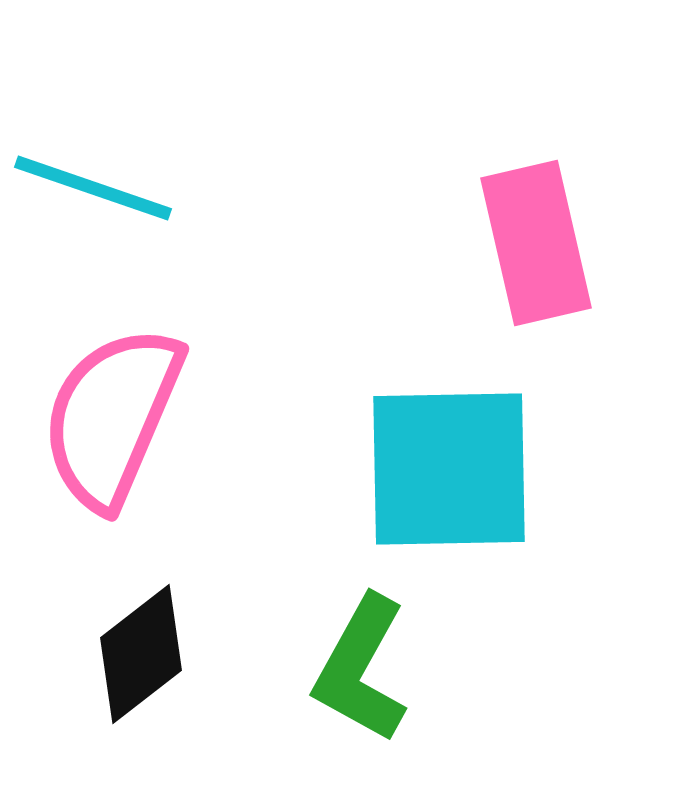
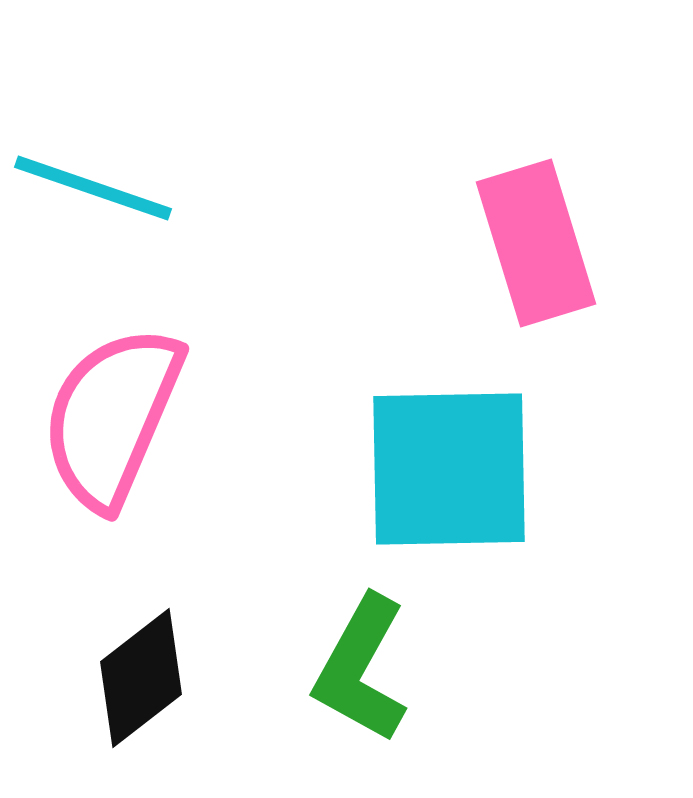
pink rectangle: rotated 4 degrees counterclockwise
black diamond: moved 24 px down
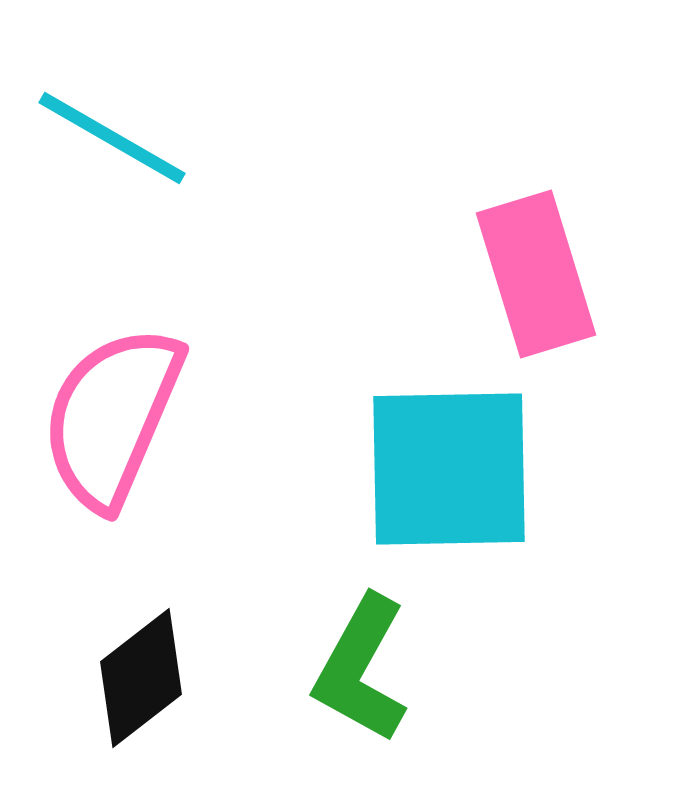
cyan line: moved 19 px right, 50 px up; rotated 11 degrees clockwise
pink rectangle: moved 31 px down
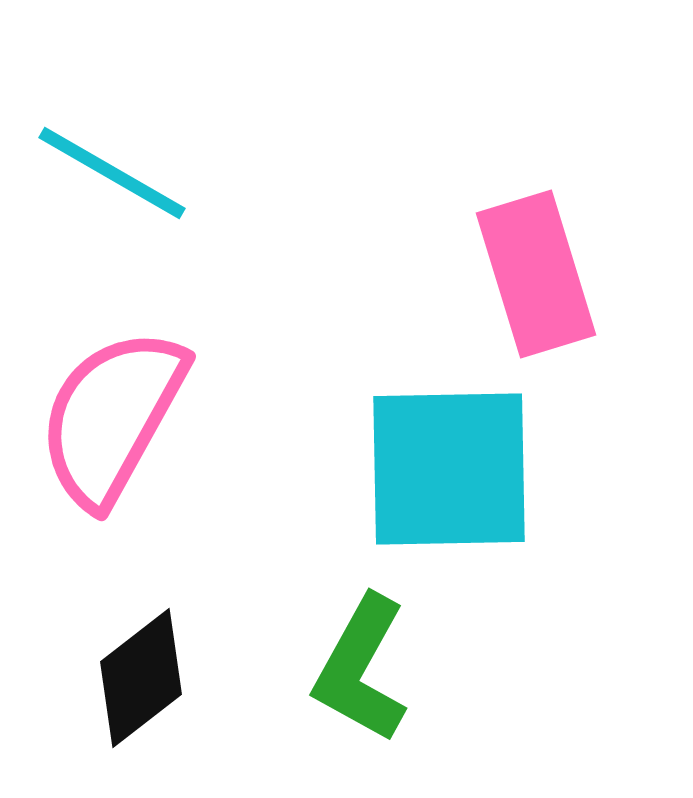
cyan line: moved 35 px down
pink semicircle: rotated 6 degrees clockwise
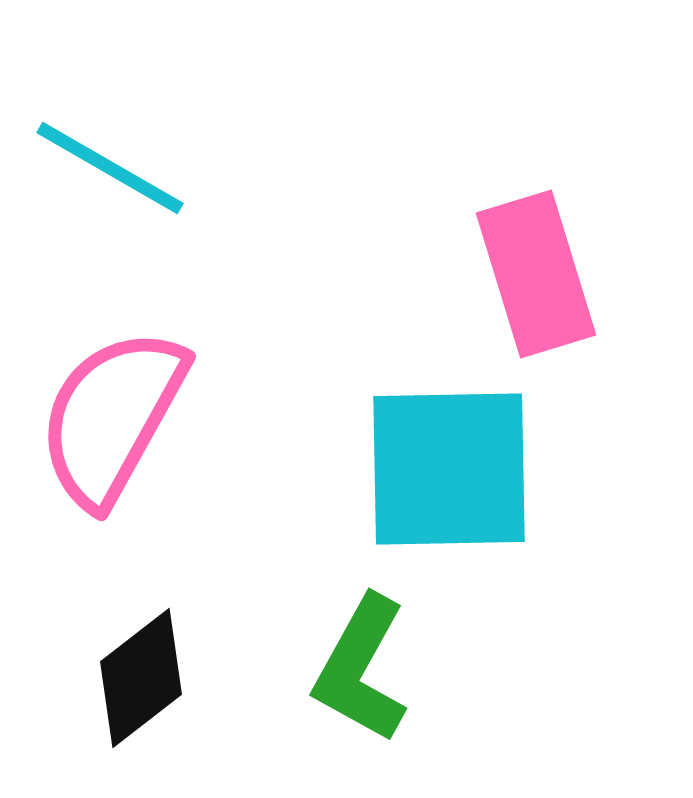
cyan line: moved 2 px left, 5 px up
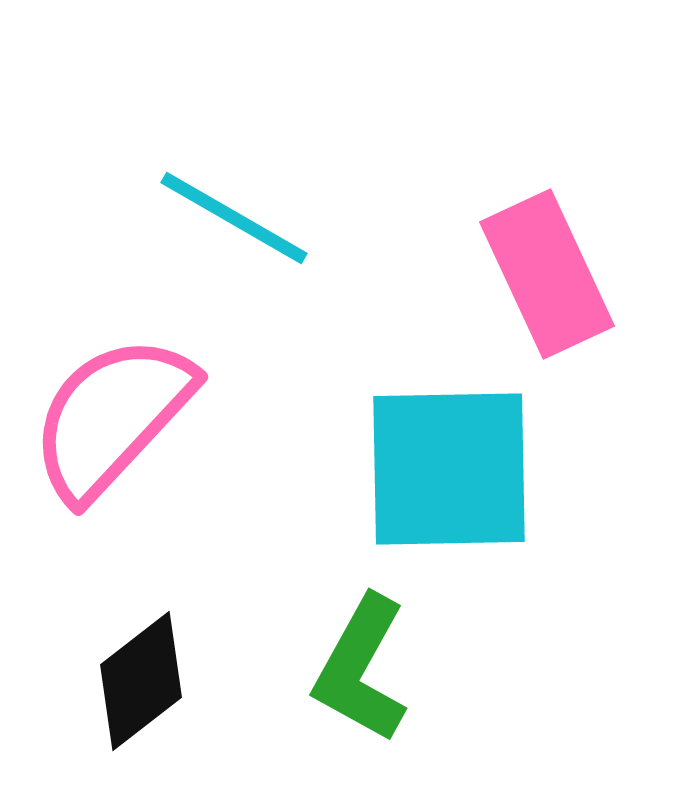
cyan line: moved 124 px right, 50 px down
pink rectangle: moved 11 px right; rotated 8 degrees counterclockwise
pink semicircle: rotated 14 degrees clockwise
black diamond: moved 3 px down
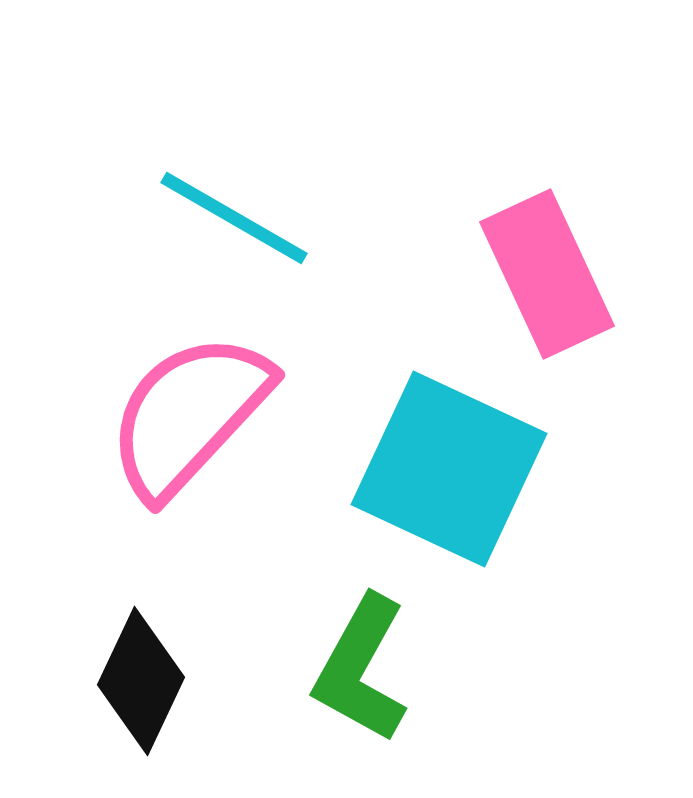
pink semicircle: moved 77 px right, 2 px up
cyan square: rotated 26 degrees clockwise
black diamond: rotated 27 degrees counterclockwise
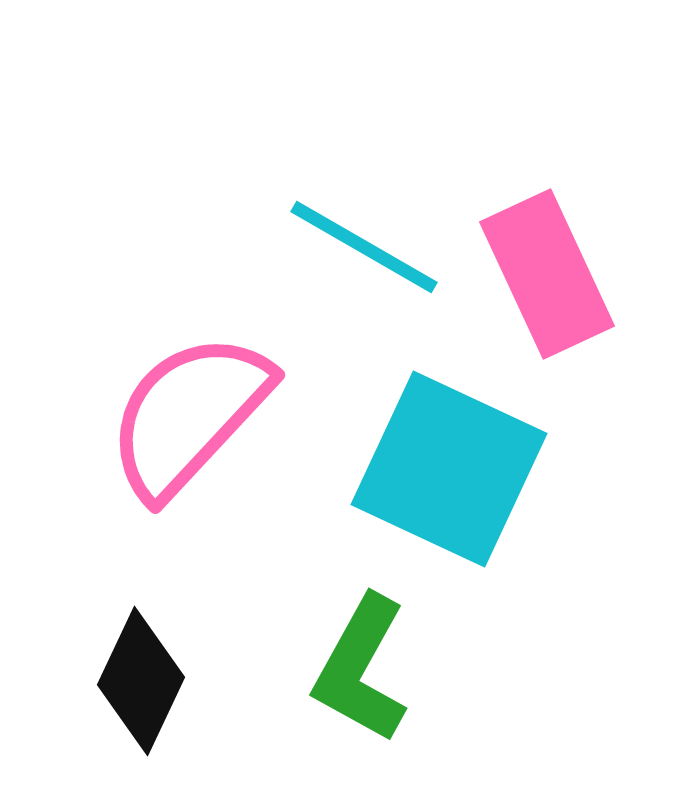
cyan line: moved 130 px right, 29 px down
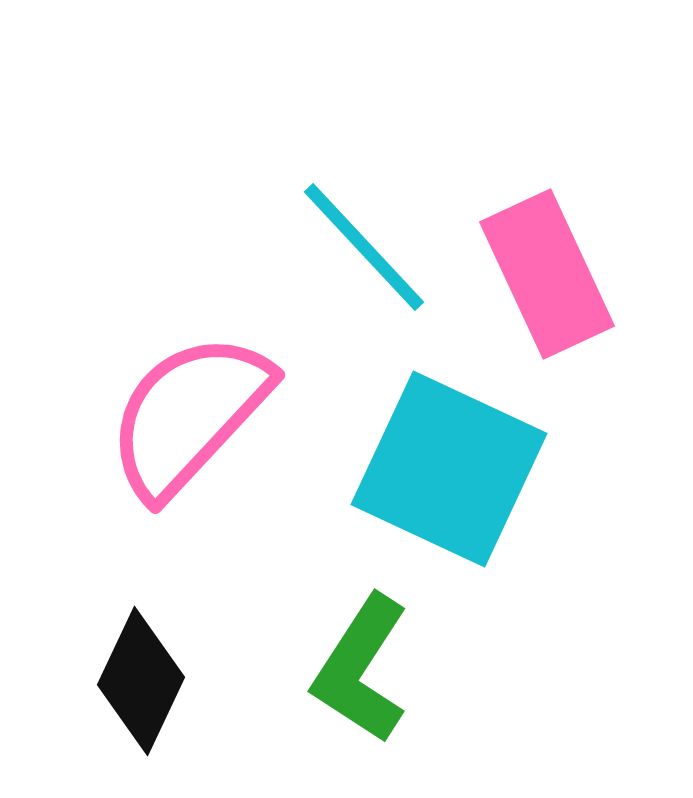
cyan line: rotated 17 degrees clockwise
green L-shape: rotated 4 degrees clockwise
